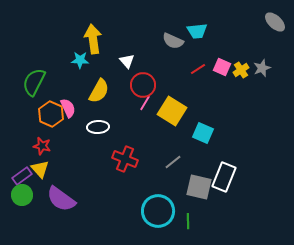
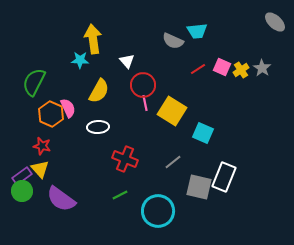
gray star: rotated 18 degrees counterclockwise
pink line: rotated 42 degrees counterclockwise
green circle: moved 4 px up
green line: moved 68 px left, 26 px up; rotated 63 degrees clockwise
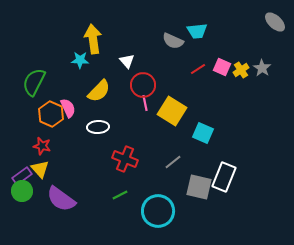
yellow semicircle: rotated 15 degrees clockwise
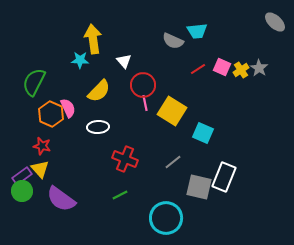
white triangle: moved 3 px left
gray star: moved 3 px left
cyan circle: moved 8 px right, 7 px down
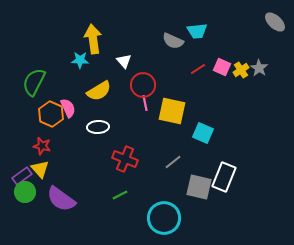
yellow semicircle: rotated 15 degrees clockwise
yellow square: rotated 20 degrees counterclockwise
green circle: moved 3 px right, 1 px down
cyan circle: moved 2 px left
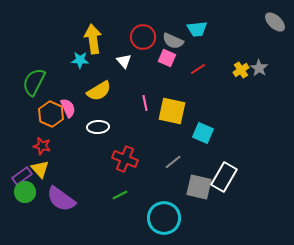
cyan trapezoid: moved 2 px up
pink square: moved 55 px left, 9 px up
red circle: moved 48 px up
white rectangle: rotated 8 degrees clockwise
